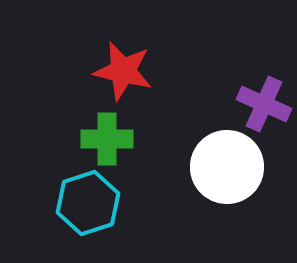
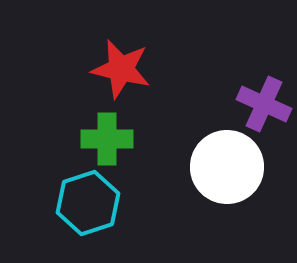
red star: moved 2 px left, 2 px up
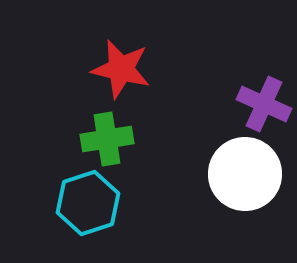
green cross: rotated 9 degrees counterclockwise
white circle: moved 18 px right, 7 px down
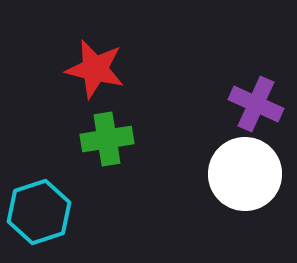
red star: moved 26 px left
purple cross: moved 8 px left
cyan hexagon: moved 49 px left, 9 px down
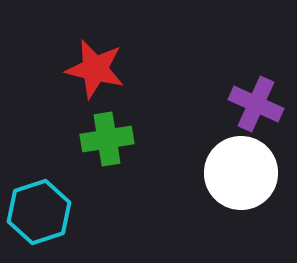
white circle: moved 4 px left, 1 px up
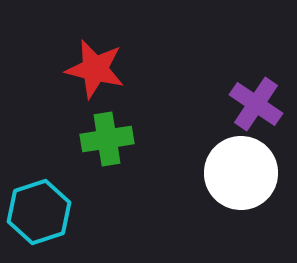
purple cross: rotated 10 degrees clockwise
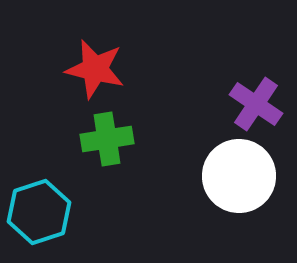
white circle: moved 2 px left, 3 px down
